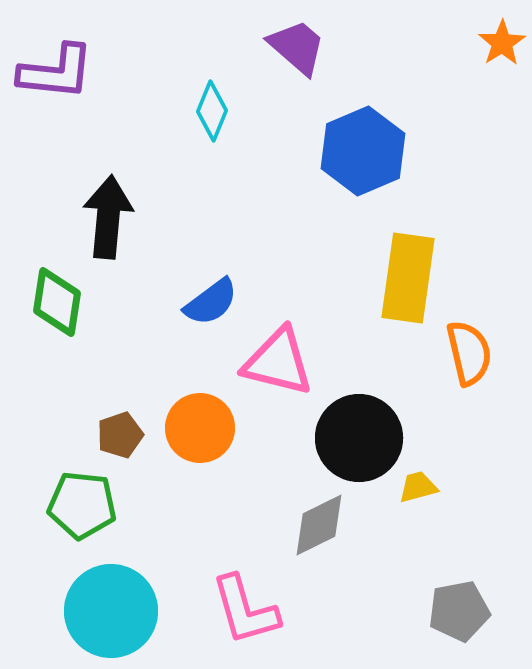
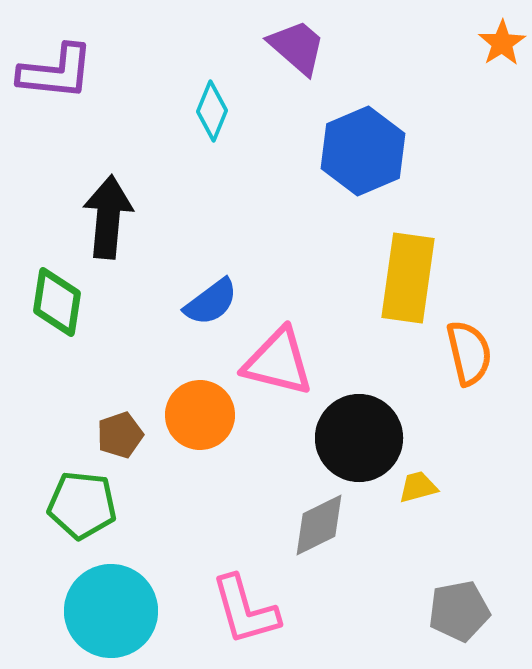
orange circle: moved 13 px up
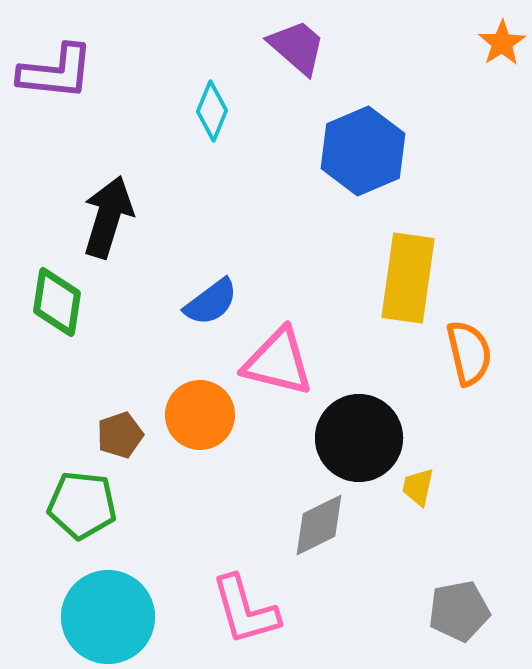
black arrow: rotated 12 degrees clockwise
yellow trapezoid: rotated 63 degrees counterclockwise
cyan circle: moved 3 px left, 6 px down
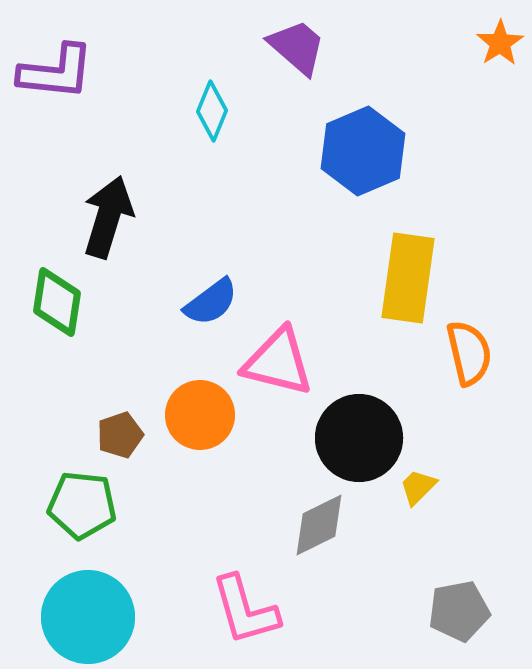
orange star: moved 2 px left
yellow trapezoid: rotated 33 degrees clockwise
cyan circle: moved 20 px left
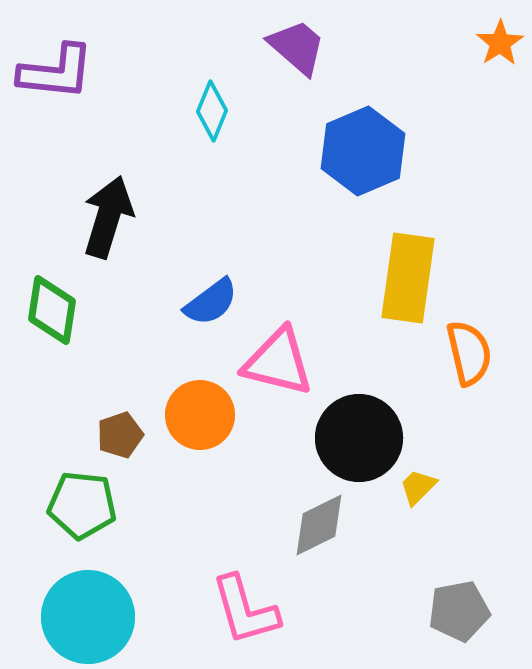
green diamond: moved 5 px left, 8 px down
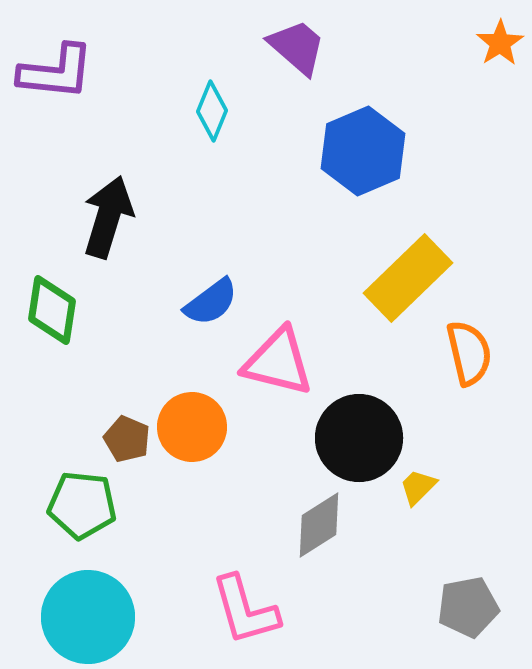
yellow rectangle: rotated 38 degrees clockwise
orange circle: moved 8 px left, 12 px down
brown pentagon: moved 7 px right, 4 px down; rotated 30 degrees counterclockwise
gray diamond: rotated 6 degrees counterclockwise
gray pentagon: moved 9 px right, 4 px up
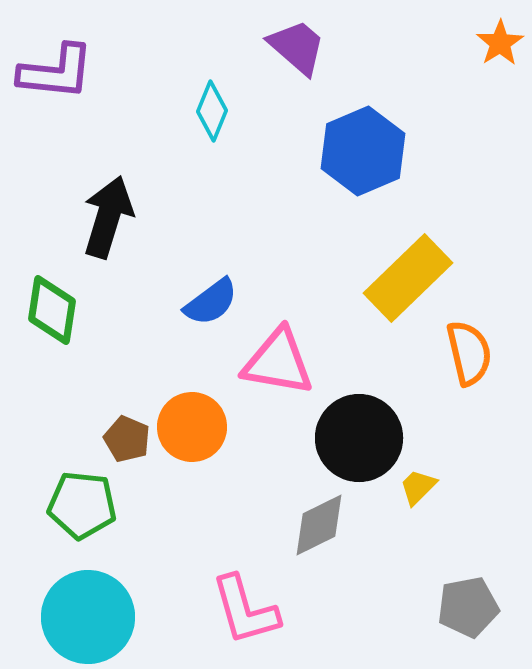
pink triangle: rotated 4 degrees counterclockwise
gray diamond: rotated 6 degrees clockwise
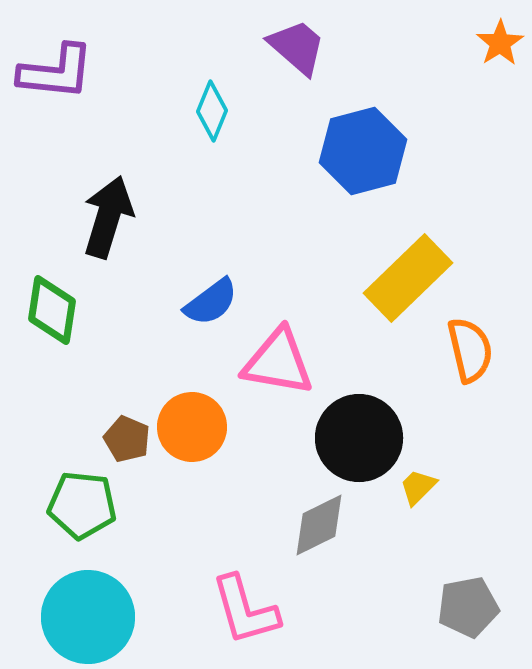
blue hexagon: rotated 8 degrees clockwise
orange semicircle: moved 1 px right, 3 px up
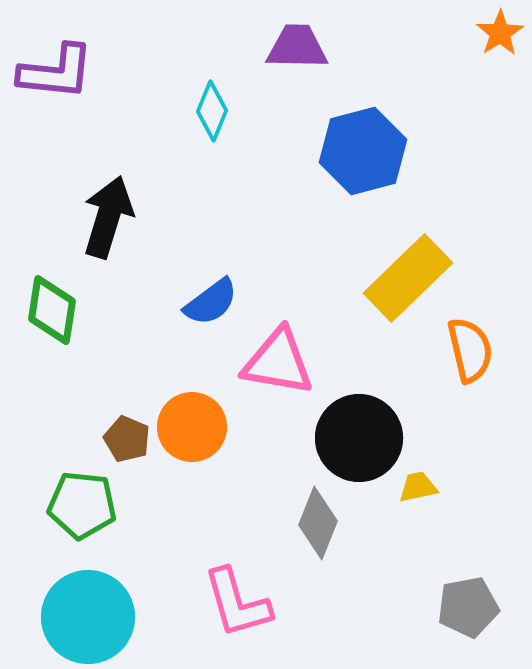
orange star: moved 10 px up
purple trapezoid: rotated 40 degrees counterclockwise
yellow trapezoid: rotated 33 degrees clockwise
gray diamond: moved 1 px left, 2 px up; rotated 42 degrees counterclockwise
pink L-shape: moved 8 px left, 7 px up
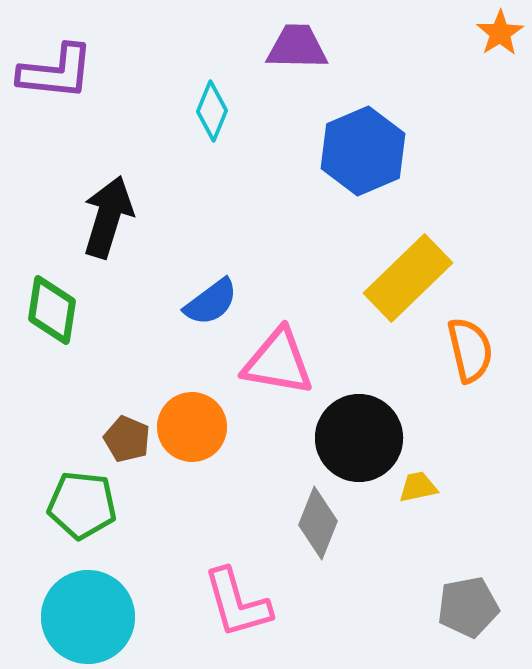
blue hexagon: rotated 8 degrees counterclockwise
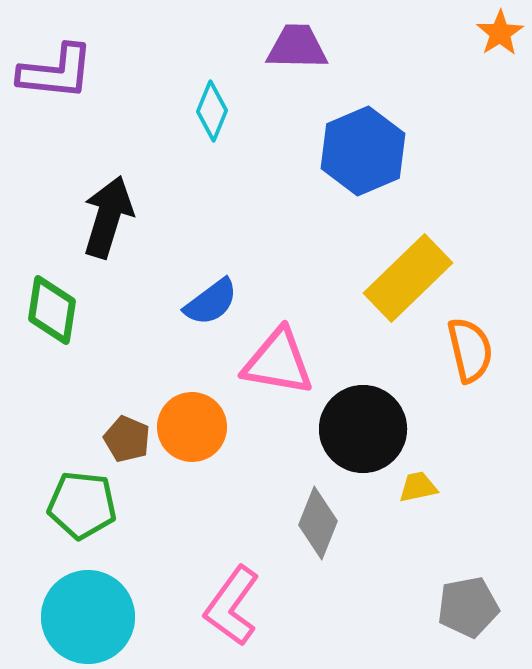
black circle: moved 4 px right, 9 px up
pink L-shape: moved 5 px left, 3 px down; rotated 52 degrees clockwise
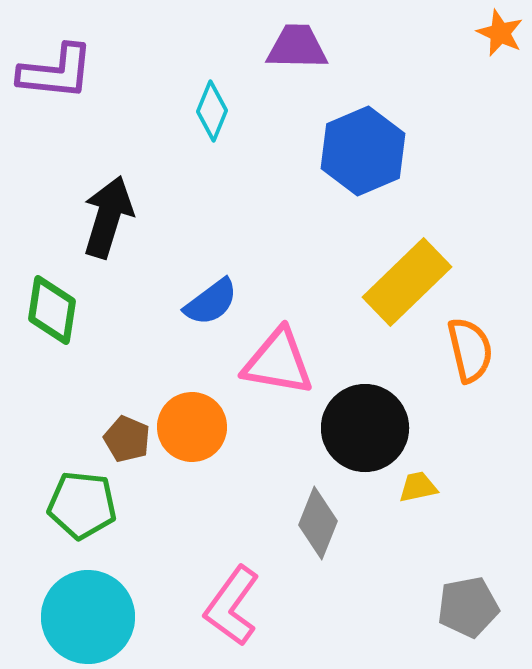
orange star: rotated 15 degrees counterclockwise
yellow rectangle: moved 1 px left, 4 px down
black circle: moved 2 px right, 1 px up
